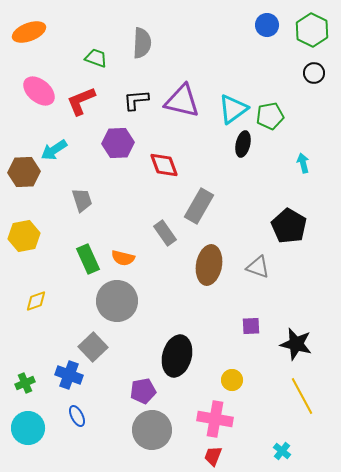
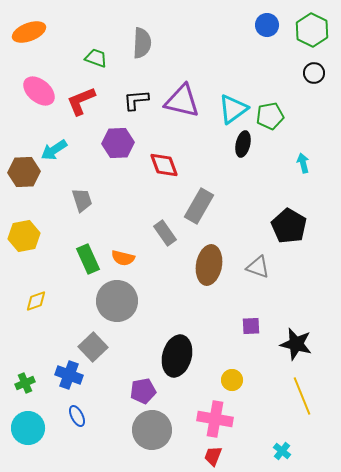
yellow line at (302, 396): rotated 6 degrees clockwise
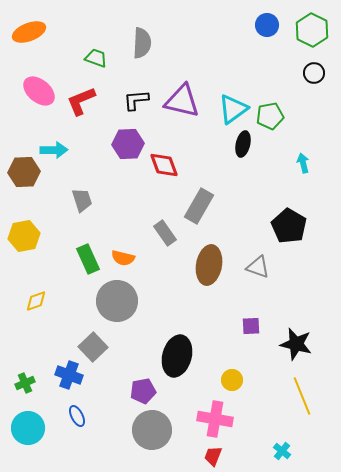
purple hexagon at (118, 143): moved 10 px right, 1 px down
cyan arrow at (54, 150): rotated 148 degrees counterclockwise
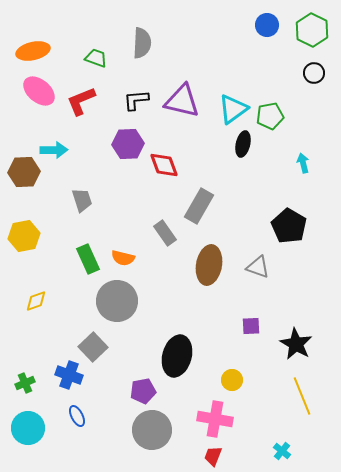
orange ellipse at (29, 32): moved 4 px right, 19 px down; rotated 8 degrees clockwise
black star at (296, 344): rotated 16 degrees clockwise
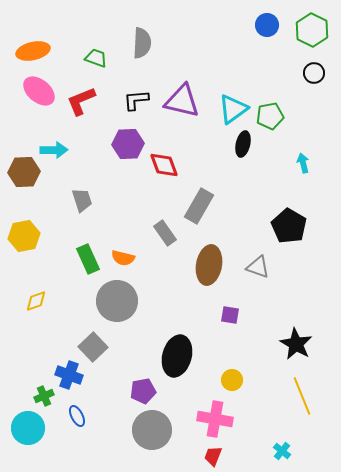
purple square at (251, 326): moved 21 px left, 11 px up; rotated 12 degrees clockwise
green cross at (25, 383): moved 19 px right, 13 px down
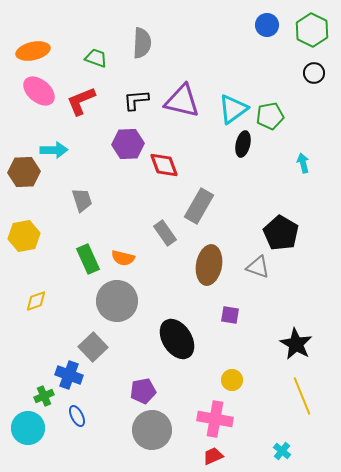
black pentagon at (289, 226): moved 8 px left, 7 px down
black ellipse at (177, 356): moved 17 px up; rotated 48 degrees counterclockwise
red trapezoid at (213, 456): rotated 45 degrees clockwise
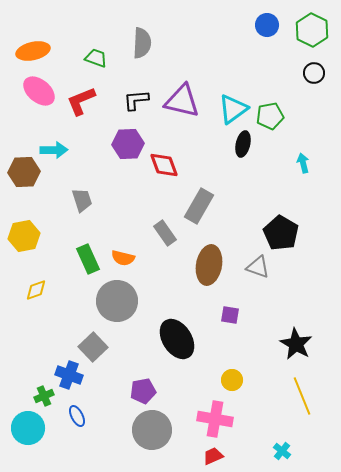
yellow diamond at (36, 301): moved 11 px up
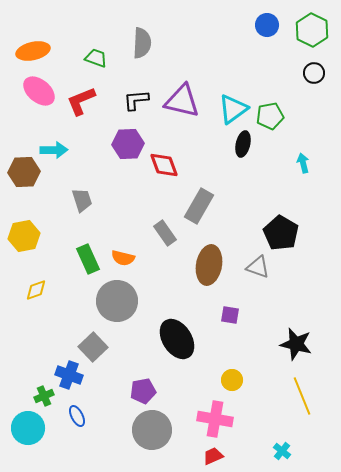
black star at (296, 344): rotated 16 degrees counterclockwise
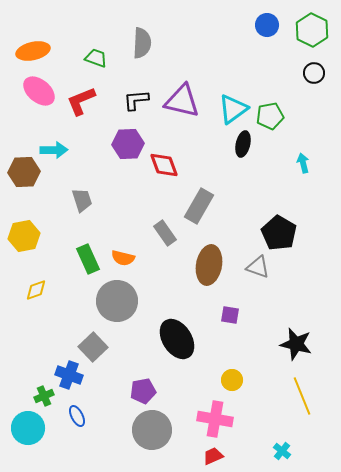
black pentagon at (281, 233): moved 2 px left
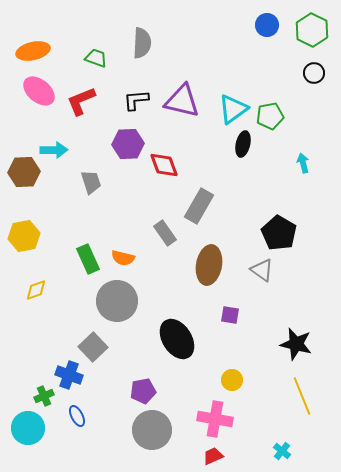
gray trapezoid at (82, 200): moved 9 px right, 18 px up
gray triangle at (258, 267): moved 4 px right, 3 px down; rotated 15 degrees clockwise
